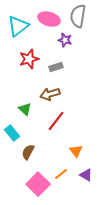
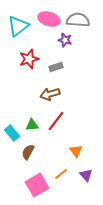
gray semicircle: moved 4 px down; rotated 85 degrees clockwise
green triangle: moved 7 px right, 16 px down; rotated 48 degrees counterclockwise
purple triangle: rotated 16 degrees clockwise
pink square: moved 1 px left, 1 px down; rotated 15 degrees clockwise
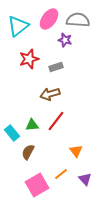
pink ellipse: rotated 70 degrees counterclockwise
purple triangle: moved 1 px left, 4 px down
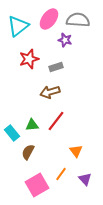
brown arrow: moved 2 px up
orange line: rotated 16 degrees counterclockwise
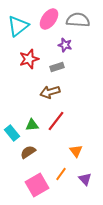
purple star: moved 5 px down
gray rectangle: moved 1 px right
brown semicircle: rotated 28 degrees clockwise
